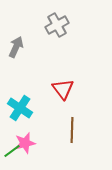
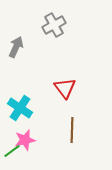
gray cross: moved 3 px left
red triangle: moved 2 px right, 1 px up
pink star: moved 3 px up
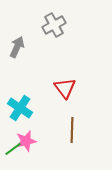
gray arrow: moved 1 px right
pink star: moved 1 px right, 1 px down
green line: moved 1 px right, 2 px up
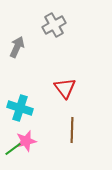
cyan cross: rotated 15 degrees counterclockwise
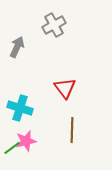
green line: moved 1 px left, 1 px up
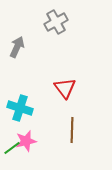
gray cross: moved 2 px right, 3 px up
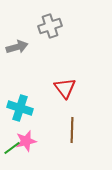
gray cross: moved 6 px left, 4 px down; rotated 10 degrees clockwise
gray arrow: rotated 50 degrees clockwise
